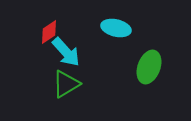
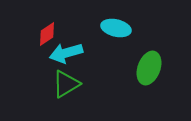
red diamond: moved 2 px left, 2 px down
cyan arrow: moved 1 px down; rotated 116 degrees clockwise
green ellipse: moved 1 px down
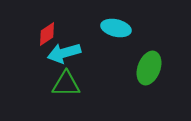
cyan arrow: moved 2 px left
green triangle: rotated 32 degrees clockwise
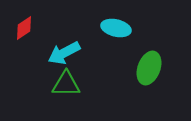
red diamond: moved 23 px left, 6 px up
cyan arrow: rotated 12 degrees counterclockwise
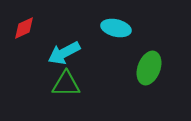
red diamond: rotated 10 degrees clockwise
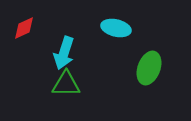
cyan arrow: rotated 44 degrees counterclockwise
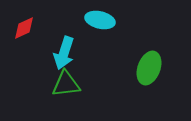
cyan ellipse: moved 16 px left, 8 px up
green triangle: rotated 8 degrees counterclockwise
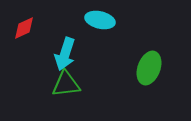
cyan arrow: moved 1 px right, 1 px down
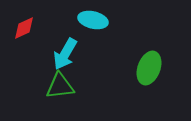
cyan ellipse: moved 7 px left
cyan arrow: rotated 12 degrees clockwise
green triangle: moved 6 px left, 2 px down
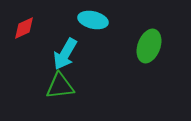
green ellipse: moved 22 px up
